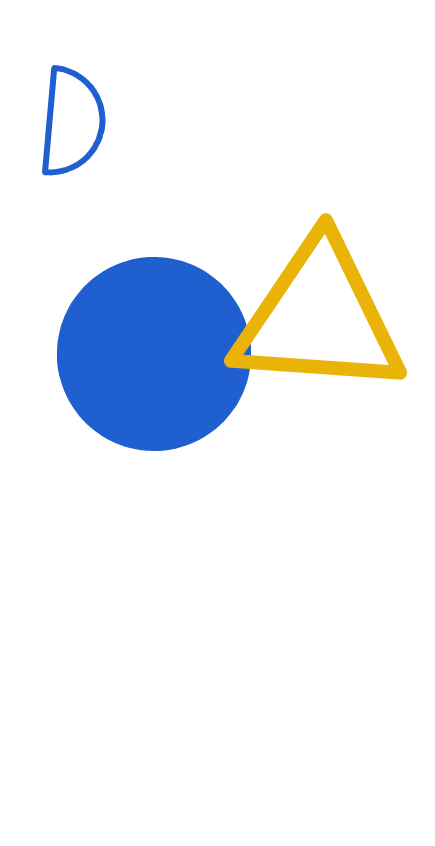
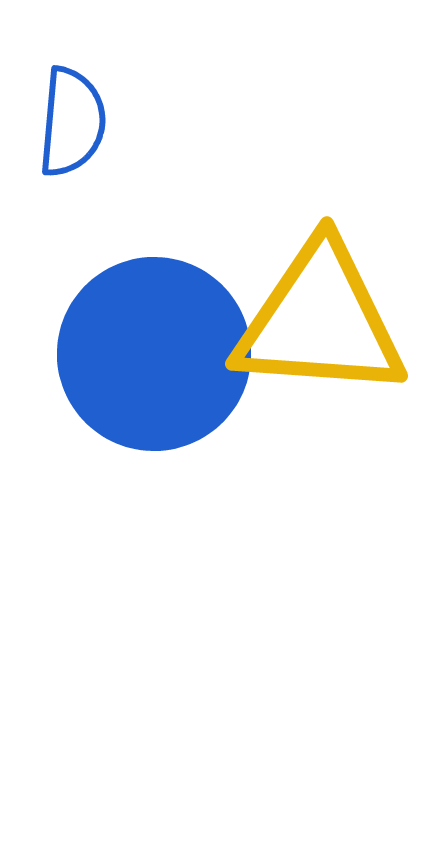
yellow triangle: moved 1 px right, 3 px down
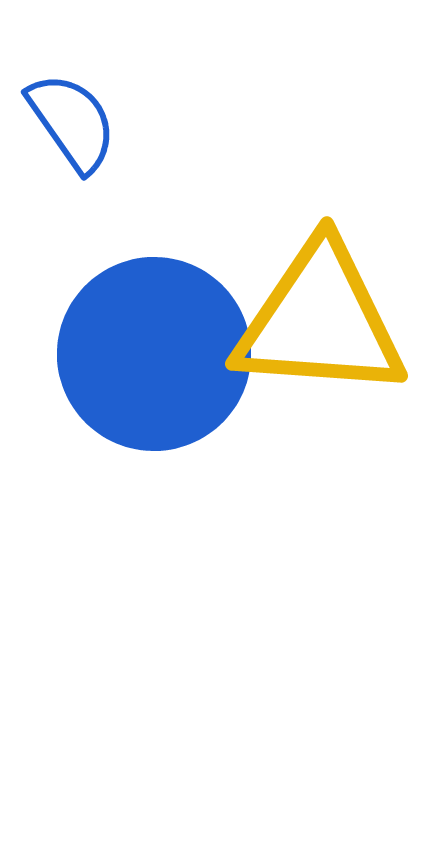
blue semicircle: rotated 40 degrees counterclockwise
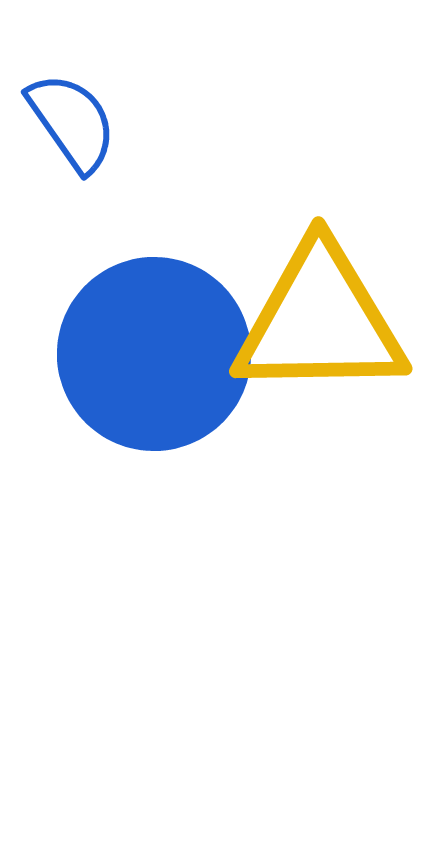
yellow triangle: rotated 5 degrees counterclockwise
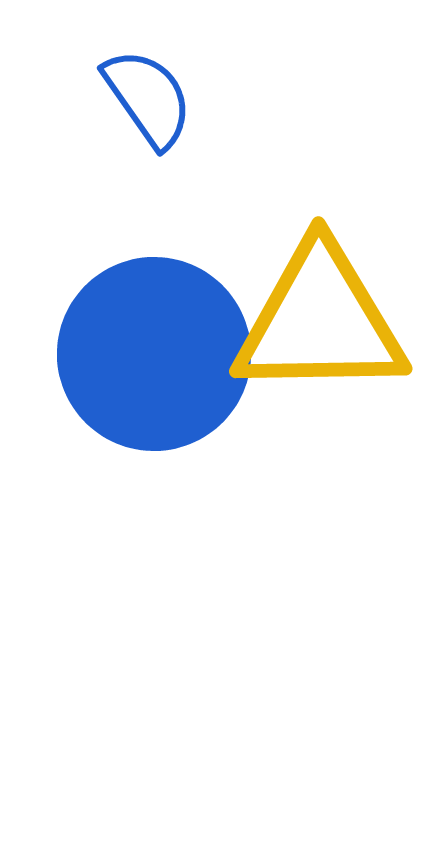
blue semicircle: moved 76 px right, 24 px up
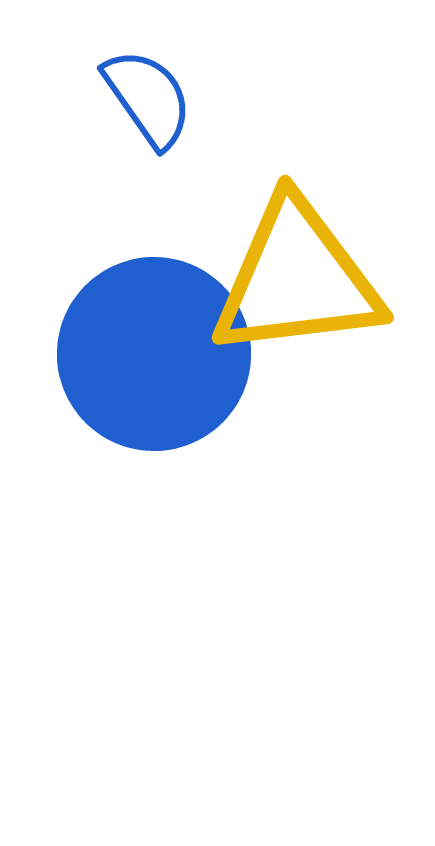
yellow triangle: moved 23 px left, 42 px up; rotated 6 degrees counterclockwise
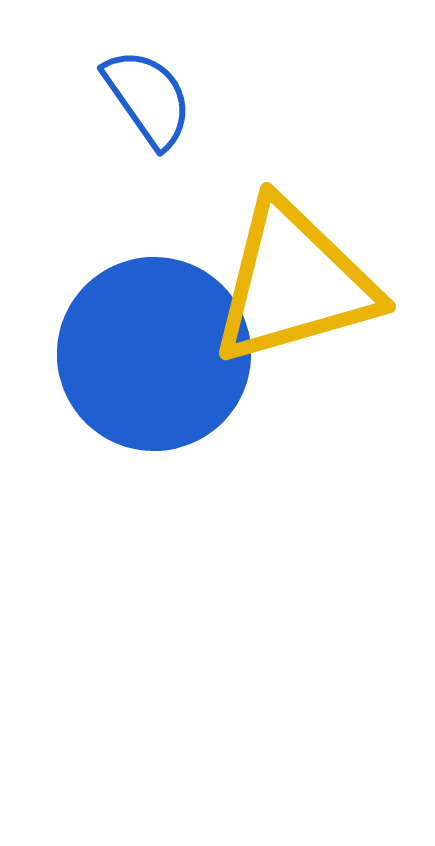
yellow triangle: moved 3 px left, 4 px down; rotated 9 degrees counterclockwise
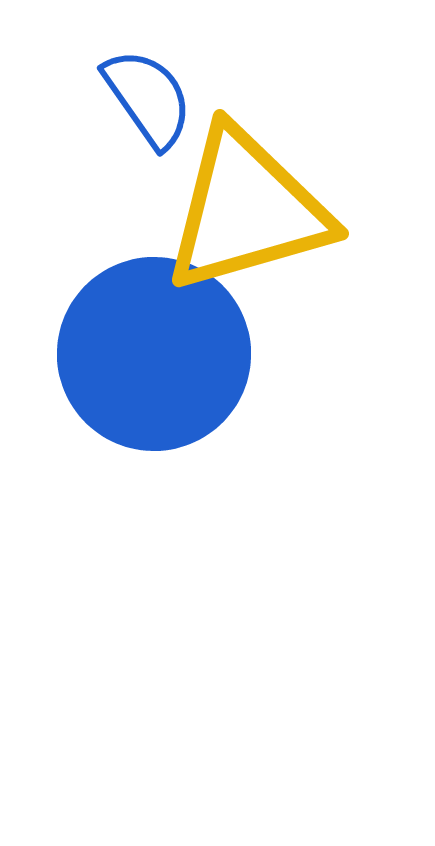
yellow triangle: moved 47 px left, 73 px up
